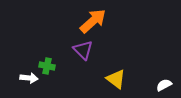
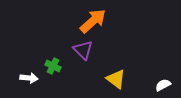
green cross: moved 6 px right; rotated 14 degrees clockwise
white semicircle: moved 1 px left
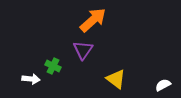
orange arrow: moved 1 px up
purple triangle: rotated 20 degrees clockwise
white arrow: moved 2 px right, 1 px down
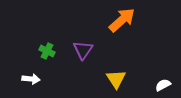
orange arrow: moved 29 px right
green cross: moved 6 px left, 15 px up
yellow triangle: rotated 20 degrees clockwise
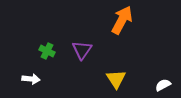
orange arrow: rotated 20 degrees counterclockwise
purple triangle: moved 1 px left
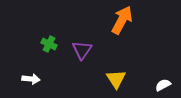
green cross: moved 2 px right, 7 px up
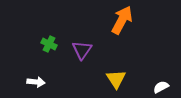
white arrow: moved 5 px right, 3 px down
white semicircle: moved 2 px left, 2 px down
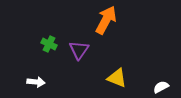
orange arrow: moved 16 px left
purple triangle: moved 3 px left
yellow triangle: moved 1 px right, 1 px up; rotated 35 degrees counterclockwise
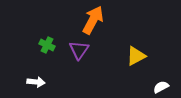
orange arrow: moved 13 px left
green cross: moved 2 px left, 1 px down
yellow triangle: moved 19 px right, 22 px up; rotated 50 degrees counterclockwise
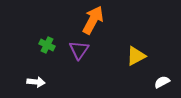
white semicircle: moved 1 px right, 5 px up
